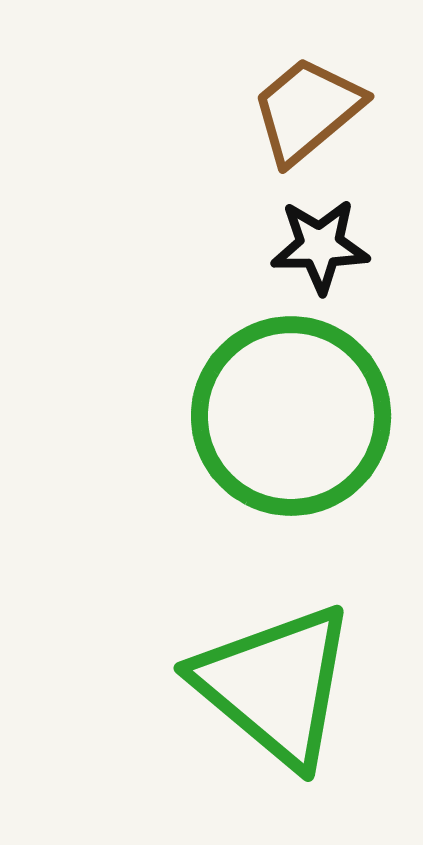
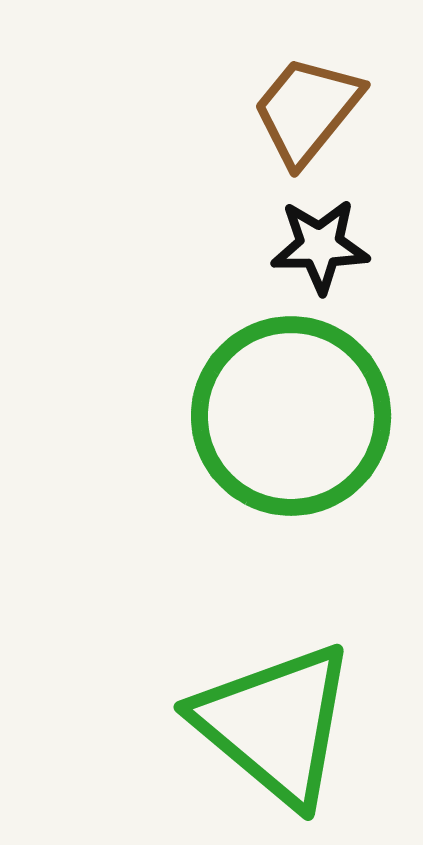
brown trapezoid: rotated 11 degrees counterclockwise
green triangle: moved 39 px down
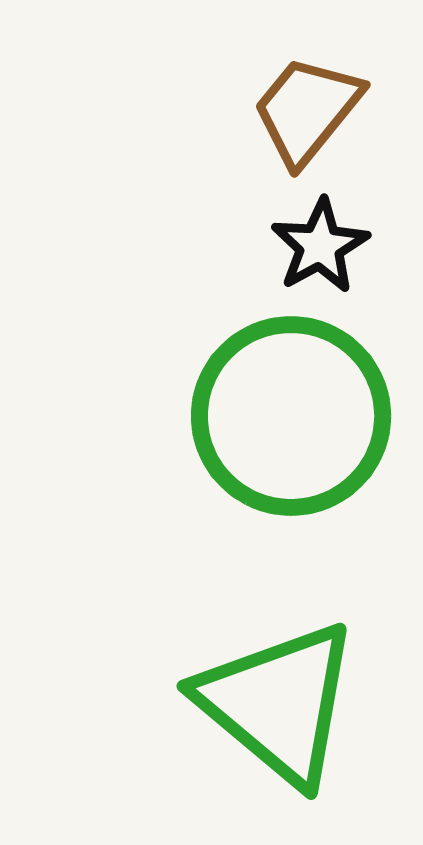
black star: rotated 28 degrees counterclockwise
green triangle: moved 3 px right, 21 px up
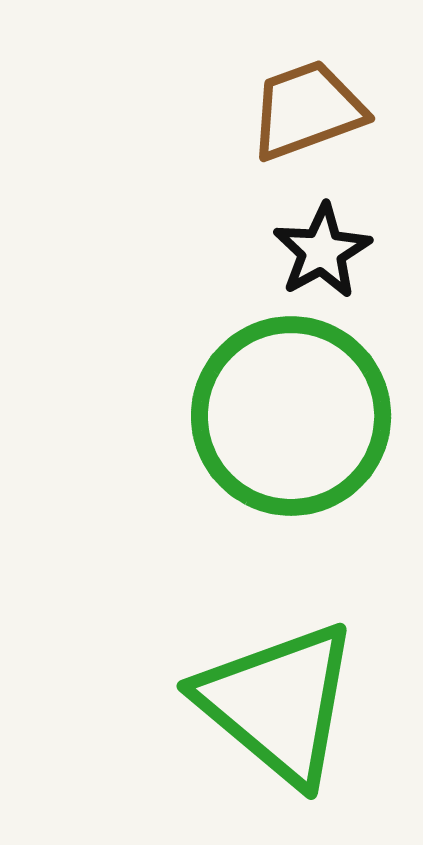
brown trapezoid: rotated 31 degrees clockwise
black star: moved 2 px right, 5 px down
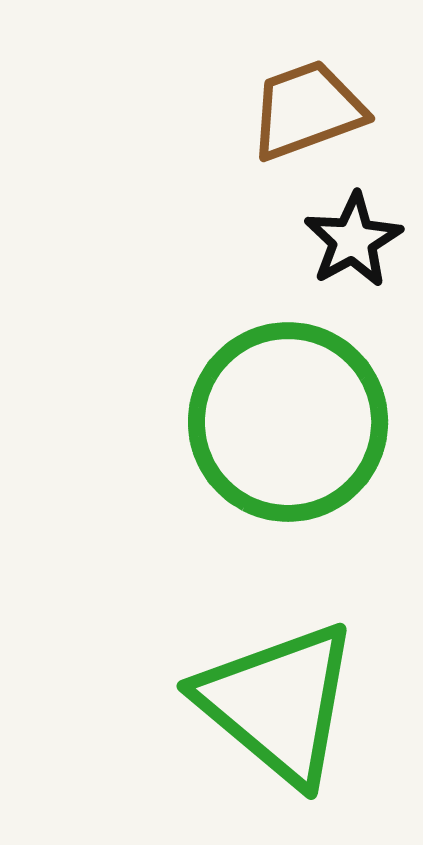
black star: moved 31 px right, 11 px up
green circle: moved 3 px left, 6 px down
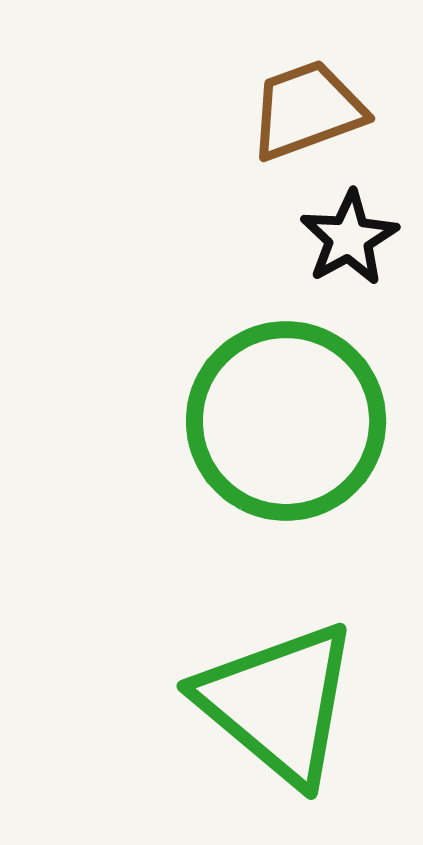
black star: moved 4 px left, 2 px up
green circle: moved 2 px left, 1 px up
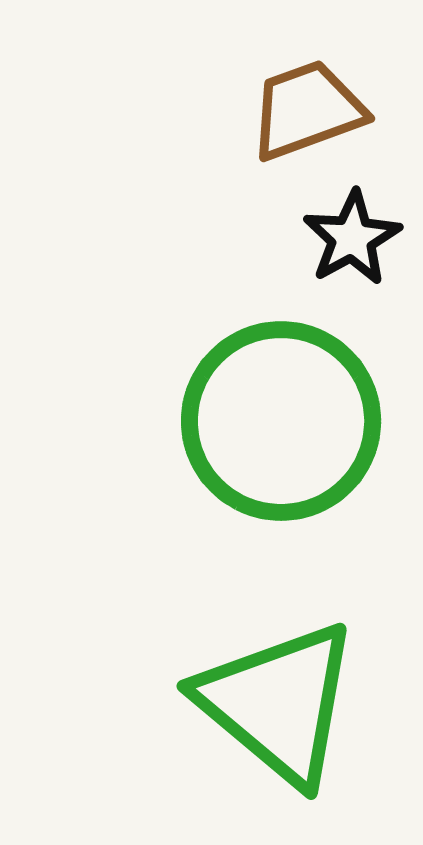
black star: moved 3 px right
green circle: moved 5 px left
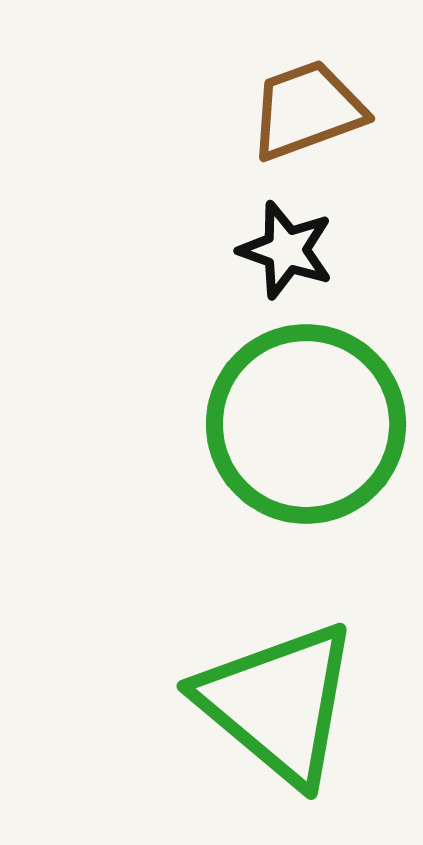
black star: moved 66 px left, 12 px down; rotated 24 degrees counterclockwise
green circle: moved 25 px right, 3 px down
